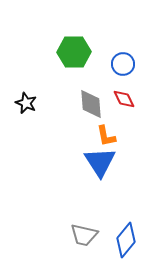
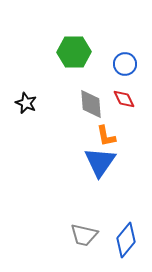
blue circle: moved 2 px right
blue triangle: rotated 8 degrees clockwise
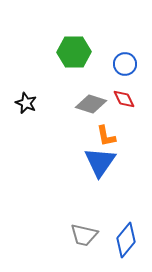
gray diamond: rotated 68 degrees counterclockwise
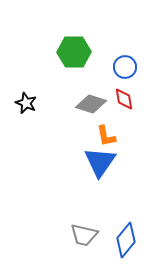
blue circle: moved 3 px down
red diamond: rotated 15 degrees clockwise
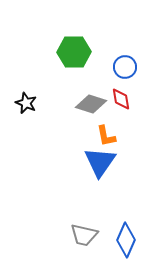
red diamond: moved 3 px left
blue diamond: rotated 16 degrees counterclockwise
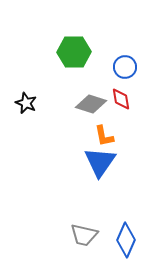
orange L-shape: moved 2 px left
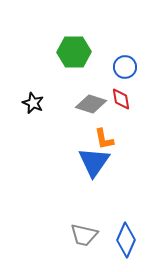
black star: moved 7 px right
orange L-shape: moved 3 px down
blue triangle: moved 6 px left
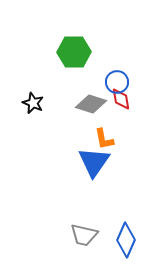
blue circle: moved 8 px left, 15 px down
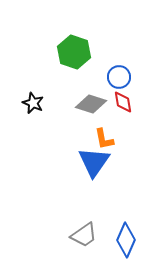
green hexagon: rotated 20 degrees clockwise
blue circle: moved 2 px right, 5 px up
red diamond: moved 2 px right, 3 px down
gray trapezoid: rotated 48 degrees counterclockwise
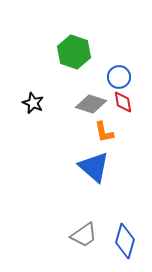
orange L-shape: moved 7 px up
blue triangle: moved 5 px down; rotated 24 degrees counterclockwise
blue diamond: moved 1 px left, 1 px down; rotated 8 degrees counterclockwise
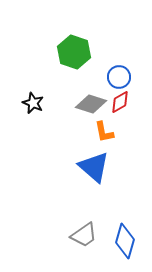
red diamond: moved 3 px left; rotated 70 degrees clockwise
